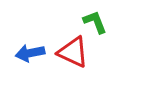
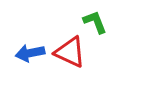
red triangle: moved 3 px left
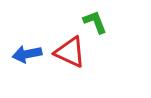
blue arrow: moved 3 px left, 1 px down
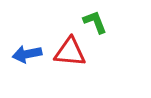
red triangle: rotated 20 degrees counterclockwise
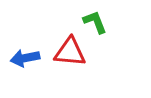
blue arrow: moved 2 px left, 4 px down
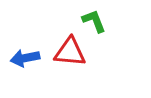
green L-shape: moved 1 px left, 1 px up
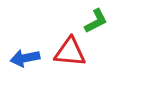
green L-shape: moved 2 px right; rotated 84 degrees clockwise
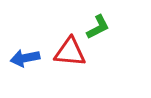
green L-shape: moved 2 px right, 6 px down
